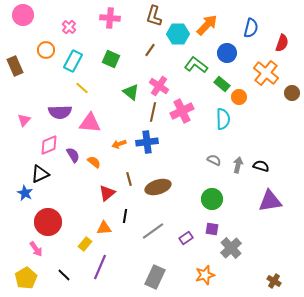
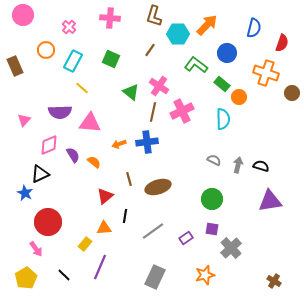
blue semicircle at (251, 28): moved 3 px right
orange cross at (266, 73): rotated 20 degrees counterclockwise
red triangle at (107, 193): moved 2 px left, 3 px down
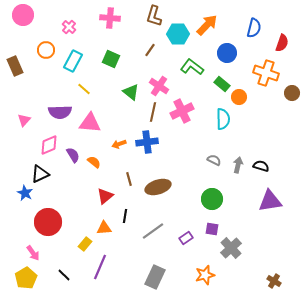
green L-shape at (196, 65): moved 4 px left, 2 px down
yellow line at (82, 88): moved 2 px right, 1 px down
pink arrow at (36, 249): moved 3 px left, 4 px down
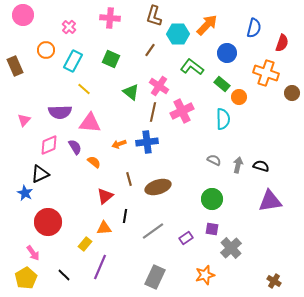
purple semicircle at (73, 155): moved 2 px right, 8 px up
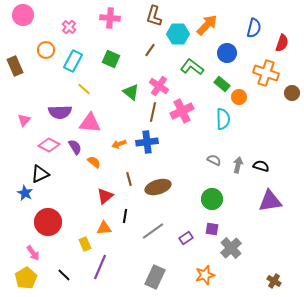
pink diamond at (49, 145): rotated 50 degrees clockwise
yellow rectangle at (85, 244): rotated 64 degrees counterclockwise
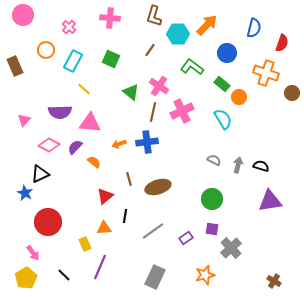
cyan semicircle at (223, 119): rotated 30 degrees counterclockwise
purple semicircle at (75, 147): rotated 105 degrees counterclockwise
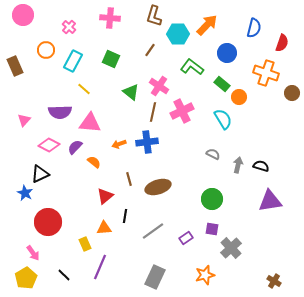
gray semicircle at (214, 160): moved 1 px left, 6 px up
